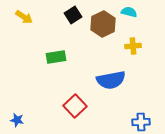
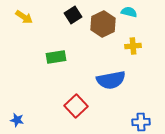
red square: moved 1 px right
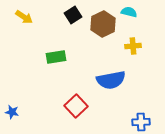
blue star: moved 5 px left, 8 px up
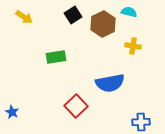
yellow cross: rotated 14 degrees clockwise
blue semicircle: moved 1 px left, 3 px down
blue star: rotated 16 degrees clockwise
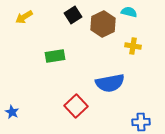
yellow arrow: rotated 114 degrees clockwise
green rectangle: moved 1 px left, 1 px up
